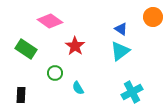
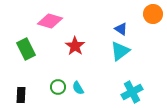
orange circle: moved 3 px up
pink diamond: rotated 20 degrees counterclockwise
green rectangle: rotated 30 degrees clockwise
green circle: moved 3 px right, 14 px down
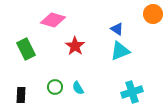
pink diamond: moved 3 px right, 1 px up
blue triangle: moved 4 px left
cyan triangle: rotated 15 degrees clockwise
green circle: moved 3 px left
cyan cross: rotated 10 degrees clockwise
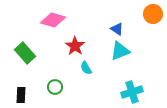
green rectangle: moved 1 px left, 4 px down; rotated 15 degrees counterclockwise
cyan semicircle: moved 8 px right, 20 px up
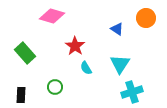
orange circle: moved 7 px left, 4 px down
pink diamond: moved 1 px left, 4 px up
cyan triangle: moved 13 px down; rotated 35 degrees counterclockwise
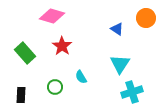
red star: moved 13 px left
cyan semicircle: moved 5 px left, 9 px down
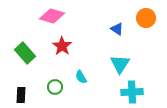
cyan cross: rotated 15 degrees clockwise
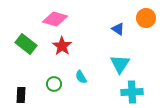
pink diamond: moved 3 px right, 3 px down
blue triangle: moved 1 px right
green rectangle: moved 1 px right, 9 px up; rotated 10 degrees counterclockwise
green circle: moved 1 px left, 3 px up
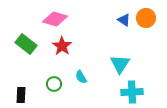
blue triangle: moved 6 px right, 9 px up
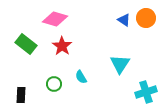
cyan cross: moved 14 px right; rotated 15 degrees counterclockwise
